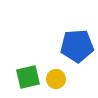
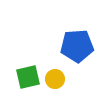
yellow circle: moved 1 px left
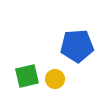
green square: moved 1 px left, 1 px up
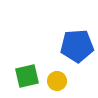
yellow circle: moved 2 px right, 2 px down
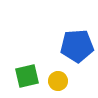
yellow circle: moved 1 px right
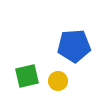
blue pentagon: moved 3 px left
